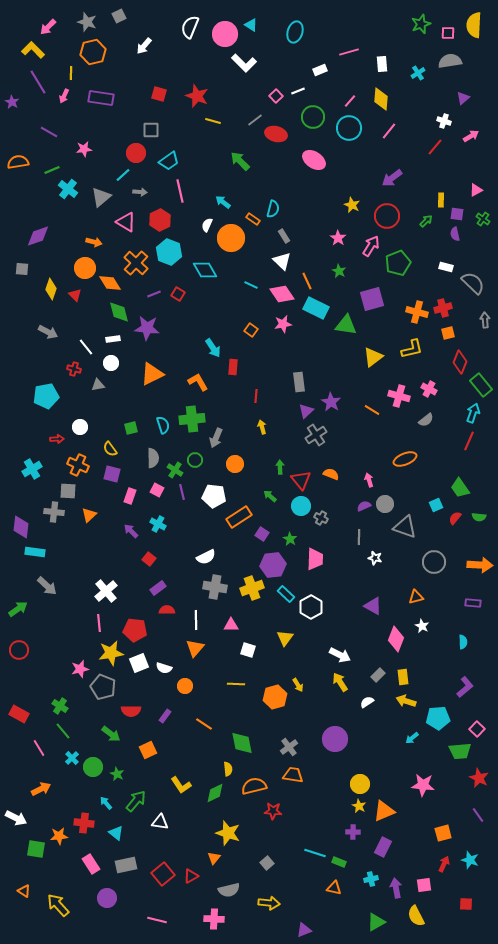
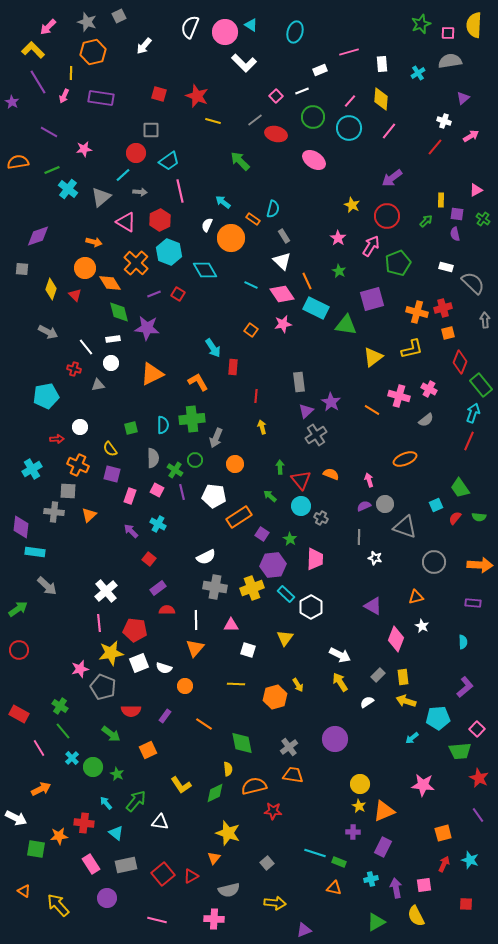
pink circle at (225, 34): moved 2 px up
white line at (298, 91): moved 4 px right
cyan semicircle at (163, 425): rotated 18 degrees clockwise
yellow arrow at (269, 903): moved 6 px right
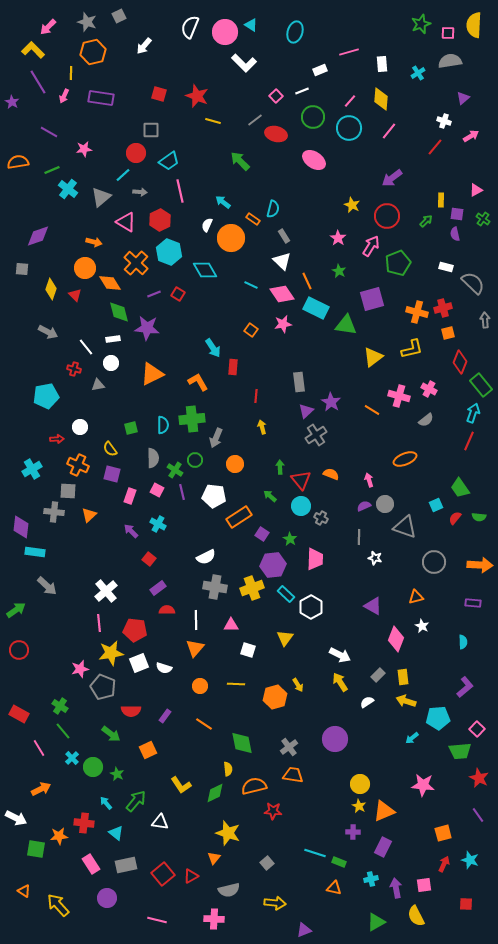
green arrow at (18, 609): moved 2 px left, 1 px down
orange circle at (185, 686): moved 15 px right
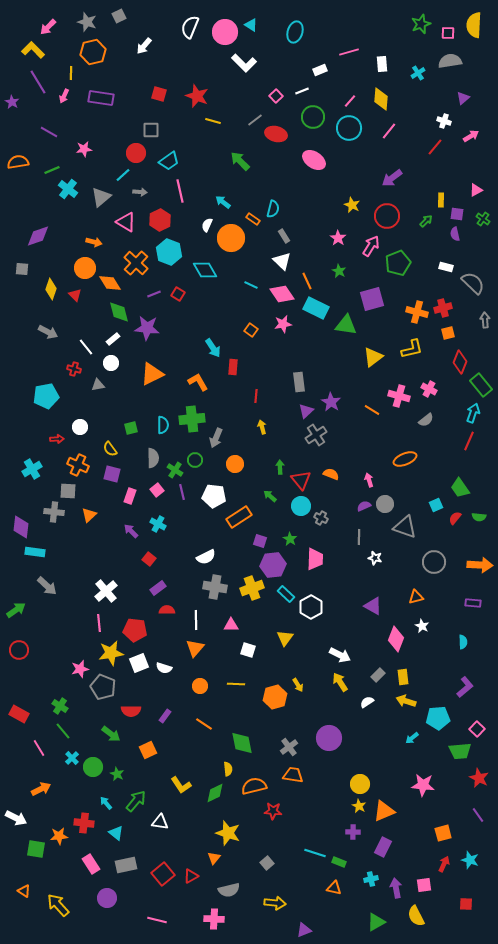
white rectangle at (113, 339): rotated 32 degrees counterclockwise
pink square at (157, 490): rotated 24 degrees clockwise
purple square at (262, 534): moved 2 px left, 7 px down; rotated 16 degrees counterclockwise
purple circle at (335, 739): moved 6 px left, 1 px up
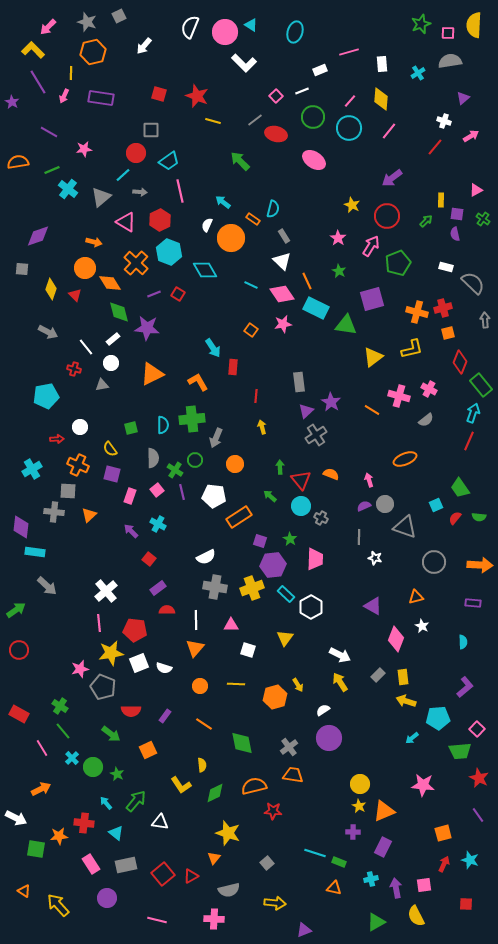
gray triangle at (98, 385): moved 4 px right
white semicircle at (367, 702): moved 44 px left, 8 px down
pink line at (39, 748): moved 3 px right
yellow semicircle at (228, 769): moved 26 px left, 4 px up
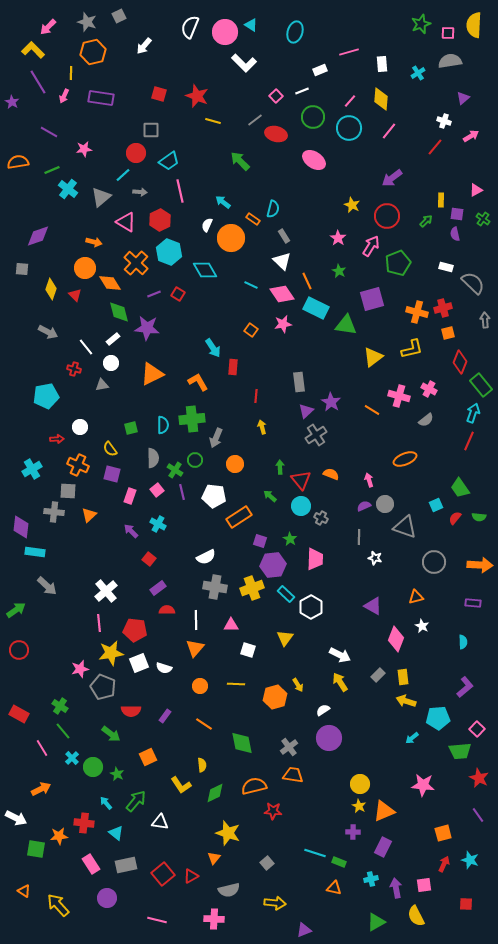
orange square at (148, 750): moved 7 px down
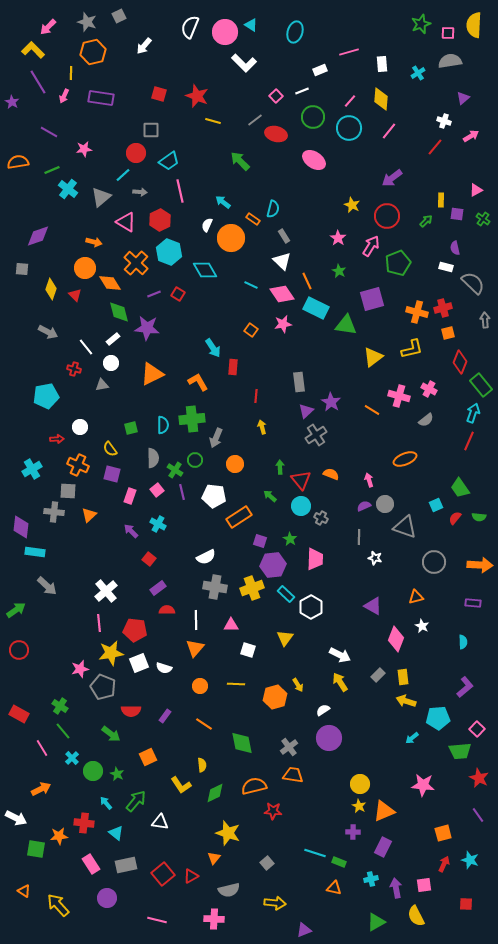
purple semicircle at (455, 234): moved 14 px down
green circle at (93, 767): moved 4 px down
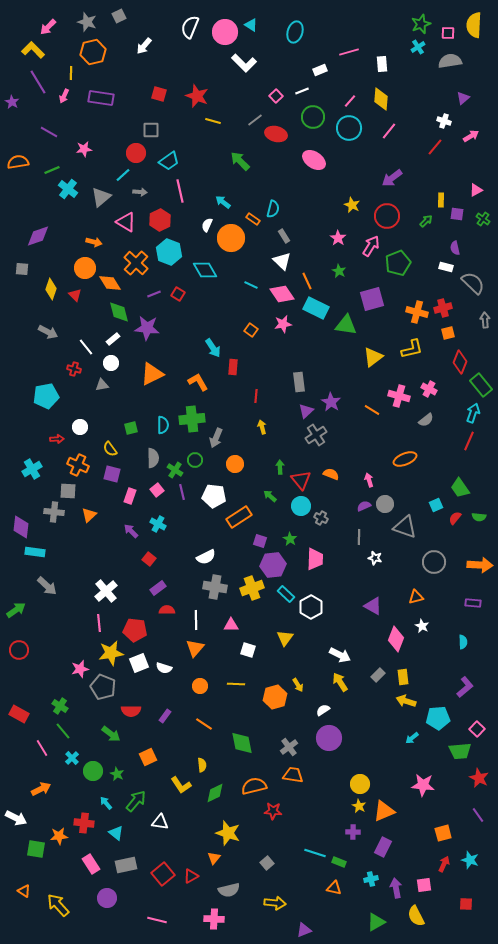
cyan cross at (418, 73): moved 26 px up
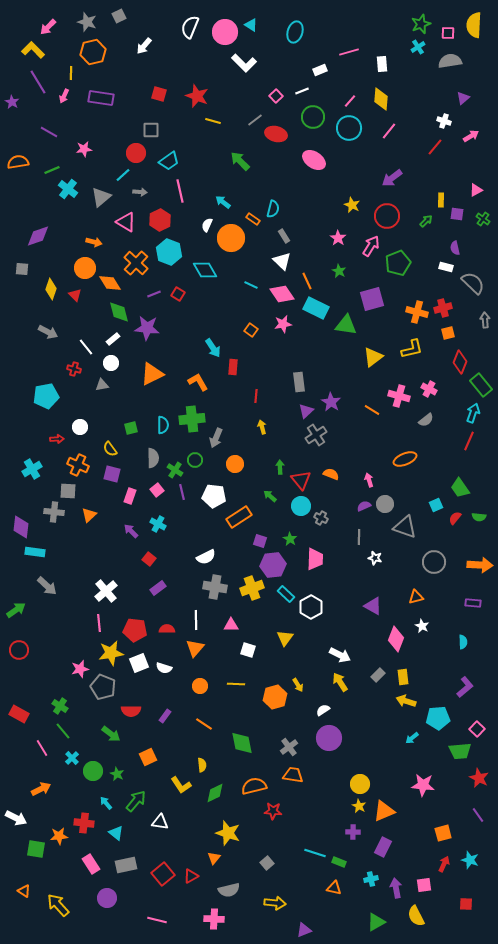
red semicircle at (167, 610): moved 19 px down
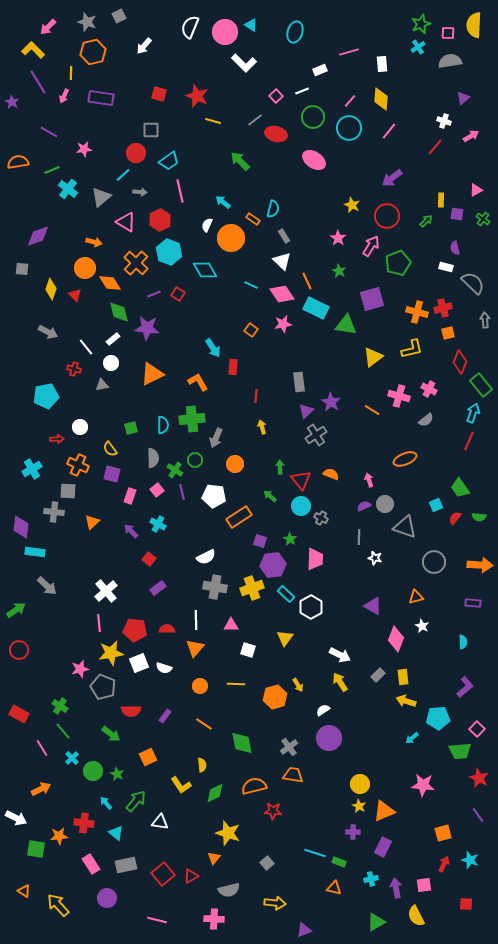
orange triangle at (89, 515): moved 3 px right, 7 px down
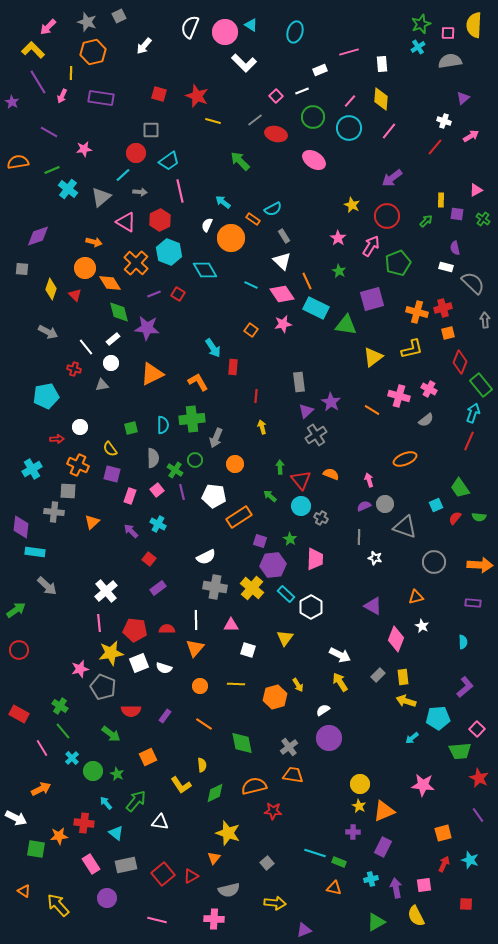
pink arrow at (64, 96): moved 2 px left
cyan semicircle at (273, 209): rotated 48 degrees clockwise
yellow cross at (252, 588): rotated 30 degrees counterclockwise
